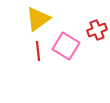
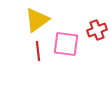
yellow triangle: moved 1 px left, 1 px down
pink square: moved 2 px up; rotated 24 degrees counterclockwise
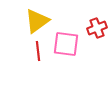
yellow triangle: moved 1 px down
red cross: moved 2 px up
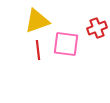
yellow triangle: rotated 16 degrees clockwise
red line: moved 1 px up
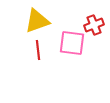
red cross: moved 3 px left, 3 px up
pink square: moved 6 px right, 1 px up
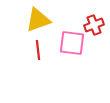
yellow triangle: moved 1 px right, 1 px up
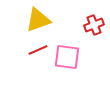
pink square: moved 5 px left, 14 px down
red line: rotated 72 degrees clockwise
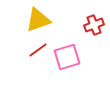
red line: rotated 12 degrees counterclockwise
pink square: rotated 24 degrees counterclockwise
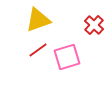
red cross: rotated 24 degrees counterclockwise
